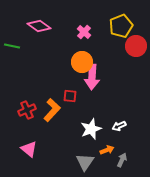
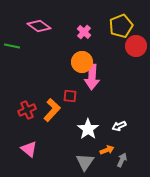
white star: moved 3 px left; rotated 15 degrees counterclockwise
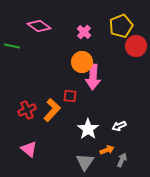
pink arrow: moved 1 px right
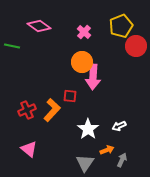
gray triangle: moved 1 px down
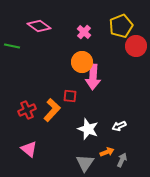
white star: rotated 15 degrees counterclockwise
orange arrow: moved 2 px down
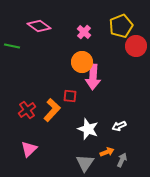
red cross: rotated 12 degrees counterclockwise
pink triangle: rotated 36 degrees clockwise
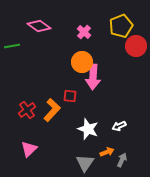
green line: rotated 21 degrees counterclockwise
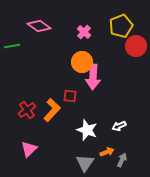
white star: moved 1 px left, 1 px down
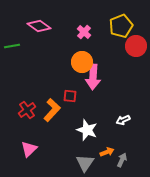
white arrow: moved 4 px right, 6 px up
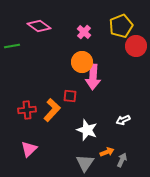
red cross: rotated 30 degrees clockwise
